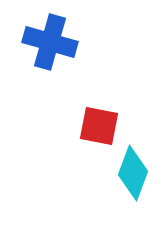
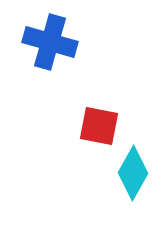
cyan diamond: rotated 8 degrees clockwise
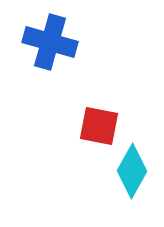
cyan diamond: moved 1 px left, 2 px up
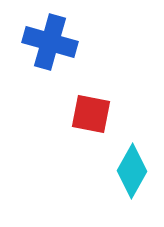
red square: moved 8 px left, 12 px up
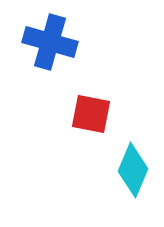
cyan diamond: moved 1 px right, 1 px up; rotated 6 degrees counterclockwise
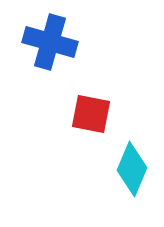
cyan diamond: moved 1 px left, 1 px up
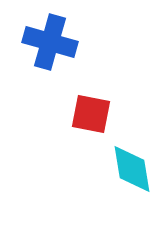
cyan diamond: rotated 32 degrees counterclockwise
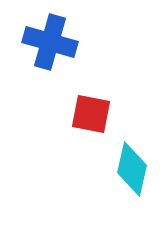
cyan diamond: rotated 22 degrees clockwise
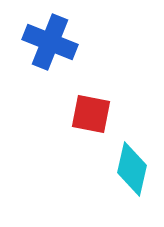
blue cross: rotated 6 degrees clockwise
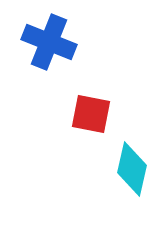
blue cross: moved 1 px left
